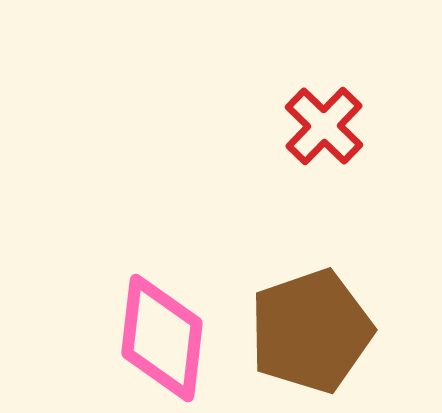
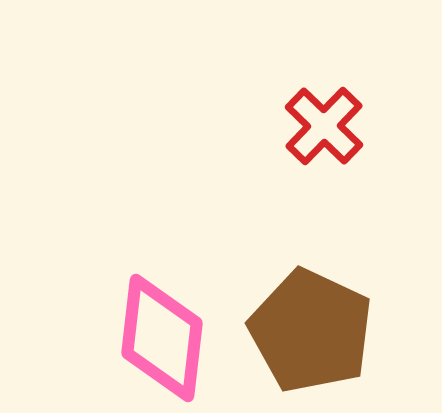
brown pentagon: rotated 28 degrees counterclockwise
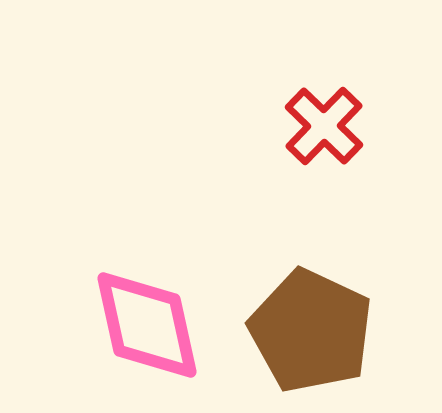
pink diamond: moved 15 px left, 13 px up; rotated 19 degrees counterclockwise
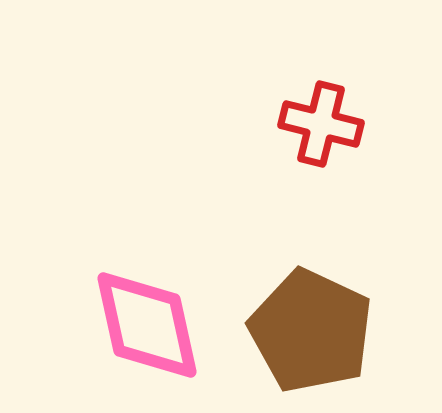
red cross: moved 3 px left, 2 px up; rotated 30 degrees counterclockwise
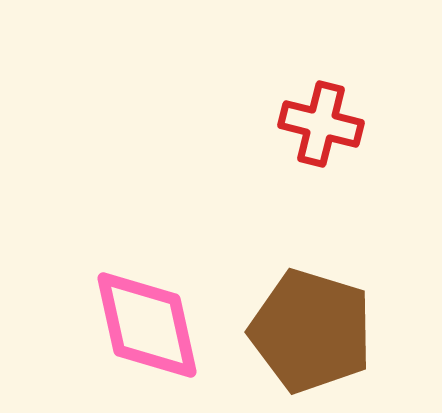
brown pentagon: rotated 8 degrees counterclockwise
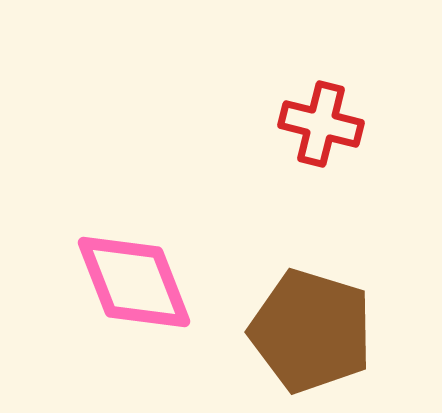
pink diamond: moved 13 px left, 43 px up; rotated 9 degrees counterclockwise
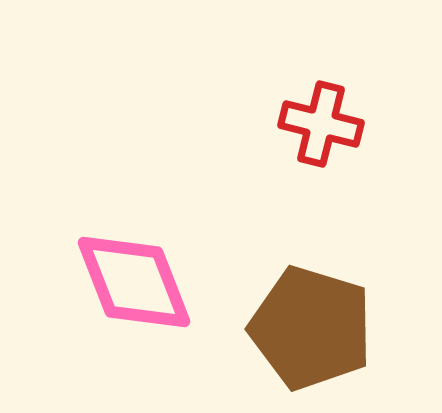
brown pentagon: moved 3 px up
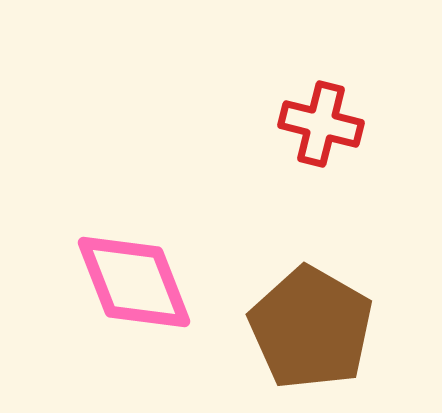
brown pentagon: rotated 13 degrees clockwise
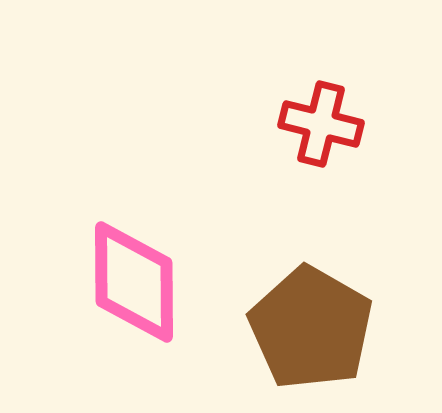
pink diamond: rotated 21 degrees clockwise
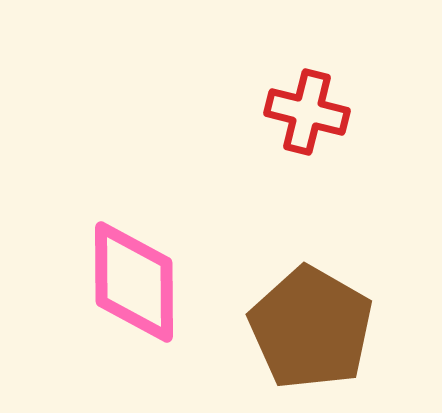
red cross: moved 14 px left, 12 px up
